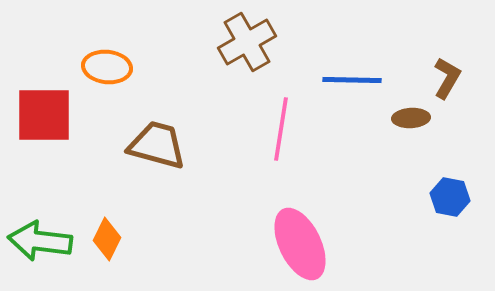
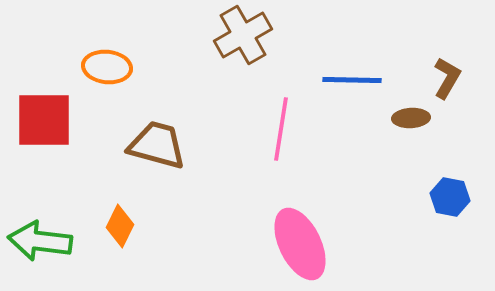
brown cross: moved 4 px left, 7 px up
red square: moved 5 px down
orange diamond: moved 13 px right, 13 px up
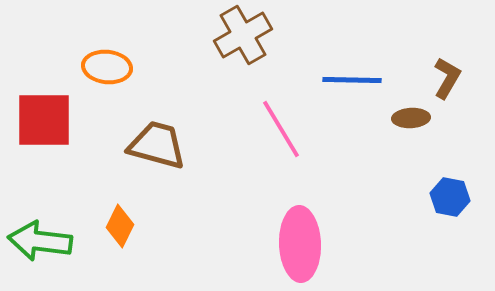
pink line: rotated 40 degrees counterclockwise
pink ellipse: rotated 24 degrees clockwise
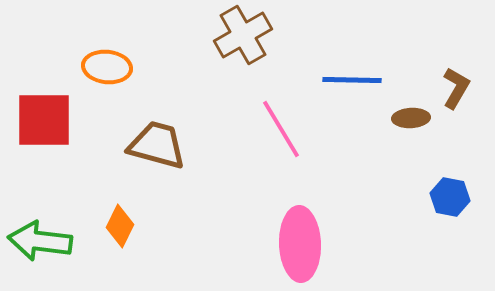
brown L-shape: moved 9 px right, 10 px down
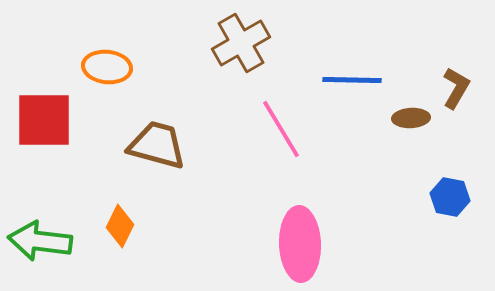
brown cross: moved 2 px left, 8 px down
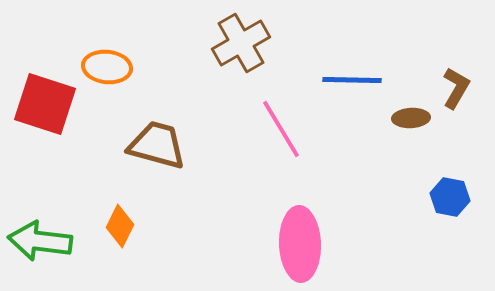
red square: moved 1 px right, 16 px up; rotated 18 degrees clockwise
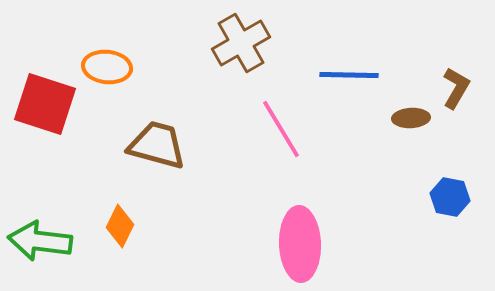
blue line: moved 3 px left, 5 px up
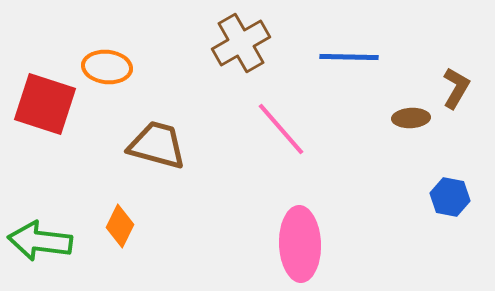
blue line: moved 18 px up
pink line: rotated 10 degrees counterclockwise
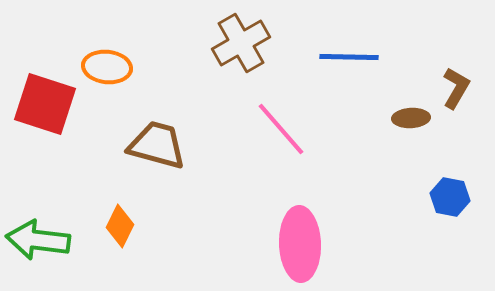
green arrow: moved 2 px left, 1 px up
